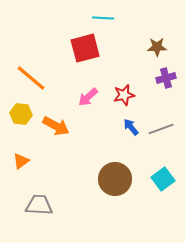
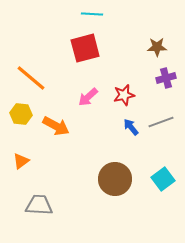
cyan line: moved 11 px left, 4 px up
gray line: moved 7 px up
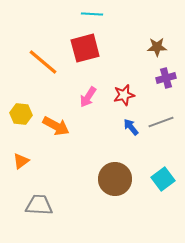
orange line: moved 12 px right, 16 px up
pink arrow: rotated 15 degrees counterclockwise
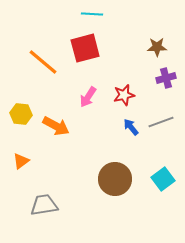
gray trapezoid: moved 5 px right; rotated 12 degrees counterclockwise
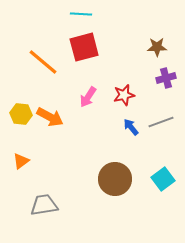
cyan line: moved 11 px left
red square: moved 1 px left, 1 px up
orange arrow: moved 6 px left, 9 px up
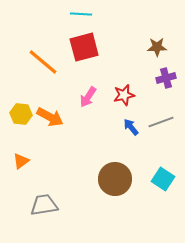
cyan square: rotated 20 degrees counterclockwise
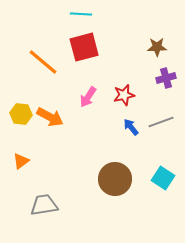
cyan square: moved 1 px up
